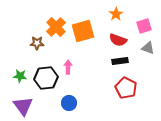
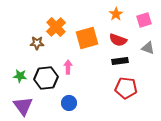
pink square: moved 6 px up
orange square: moved 4 px right, 7 px down
red pentagon: rotated 20 degrees counterclockwise
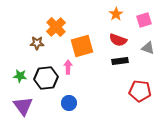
orange square: moved 5 px left, 8 px down
red pentagon: moved 14 px right, 3 px down
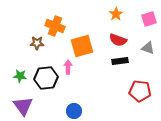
pink square: moved 5 px right, 1 px up
orange cross: moved 1 px left, 1 px up; rotated 24 degrees counterclockwise
blue circle: moved 5 px right, 8 px down
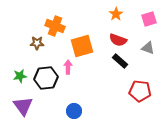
black rectangle: rotated 49 degrees clockwise
green star: rotated 16 degrees counterclockwise
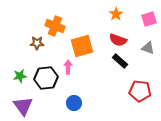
blue circle: moved 8 px up
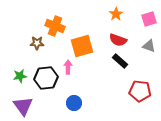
gray triangle: moved 1 px right, 2 px up
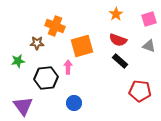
green star: moved 2 px left, 15 px up
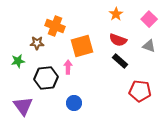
pink square: rotated 28 degrees counterclockwise
